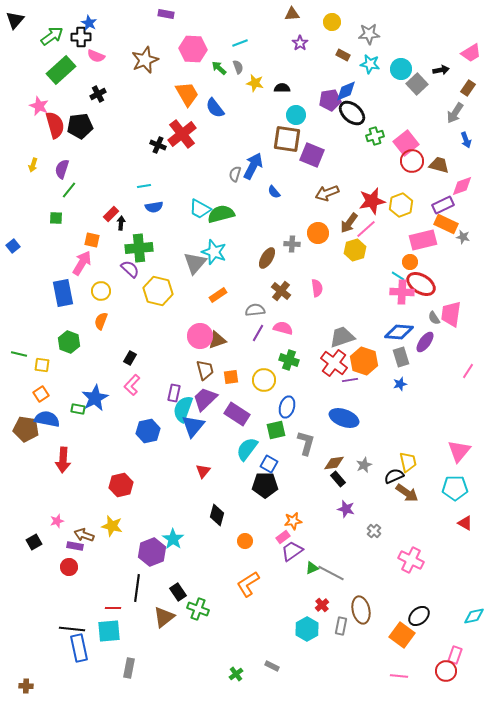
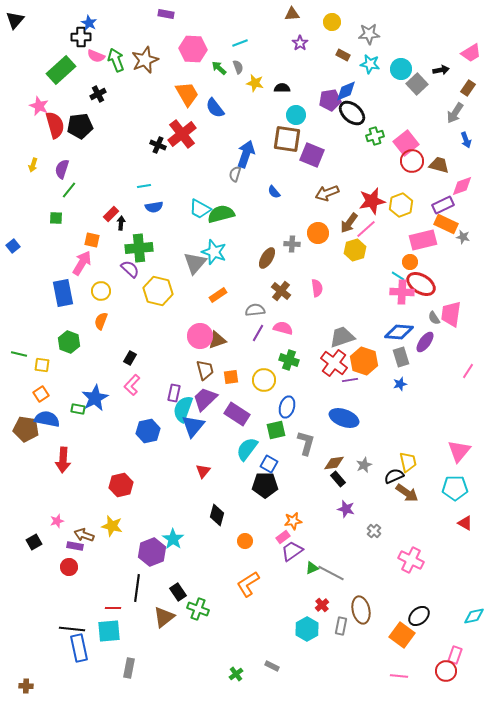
green arrow at (52, 36): moved 64 px right, 24 px down; rotated 75 degrees counterclockwise
blue arrow at (253, 166): moved 7 px left, 12 px up; rotated 8 degrees counterclockwise
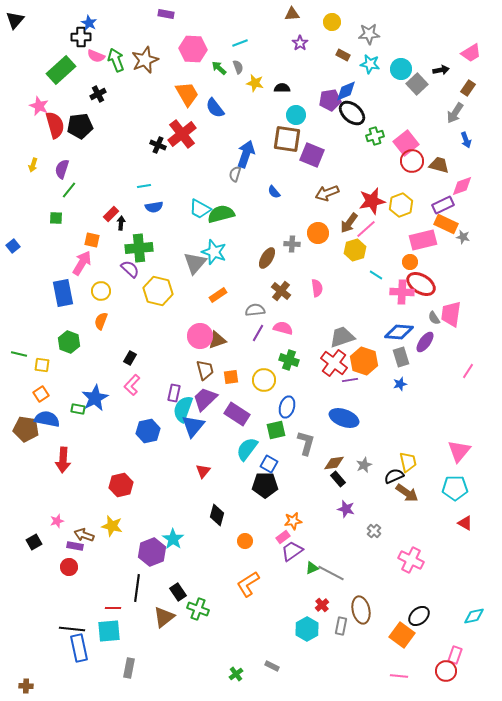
cyan line at (398, 276): moved 22 px left, 1 px up
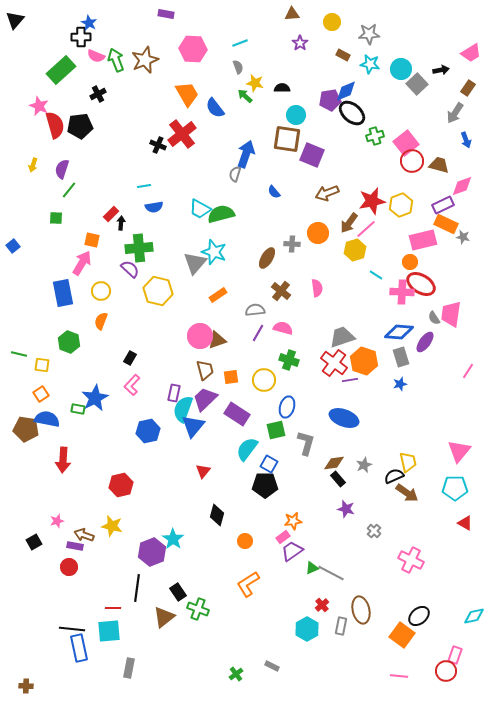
green arrow at (219, 68): moved 26 px right, 28 px down
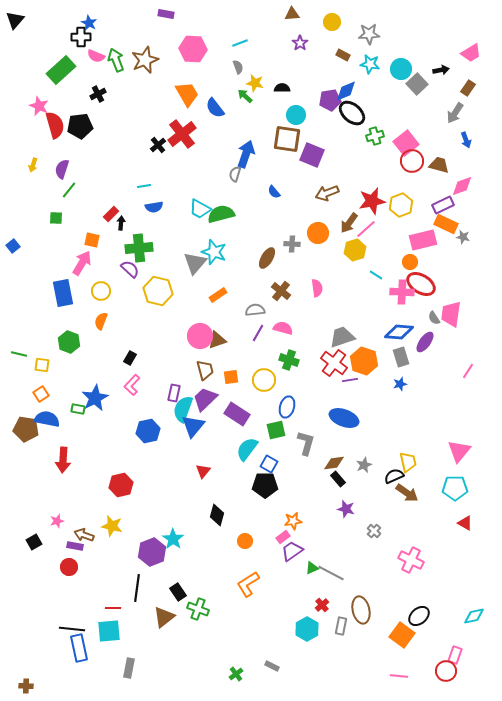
black cross at (158, 145): rotated 28 degrees clockwise
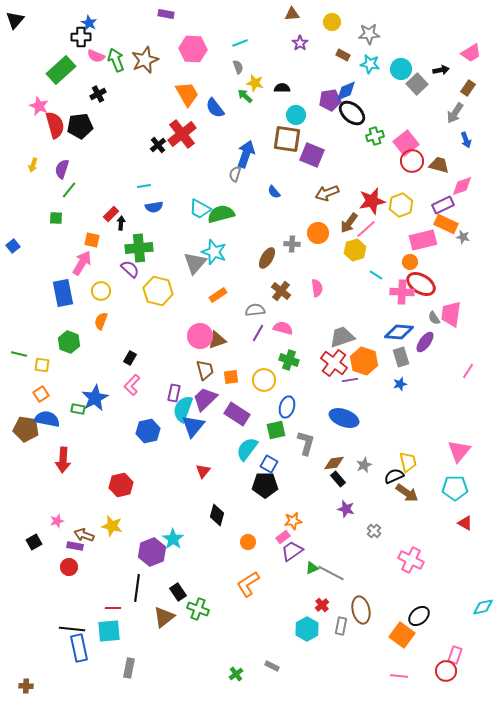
orange circle at (245, 541): moved 3 px right, 1 px down
cyan diamond at (474, 616): moved 9 px right, 9 px up
